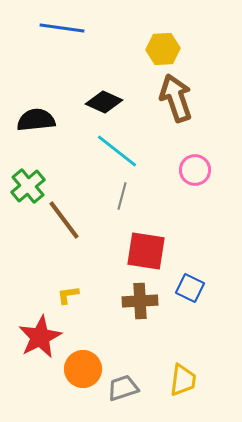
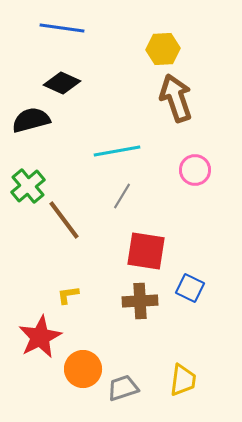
black diamond: moved 42 px left, 19 px up
black semicircle: moved 5 px left; rotated 9 degrees counterclockwise
cyan line: rotated 48 degrees counterclockwise
gray line: rotated 16 degrees clockwise
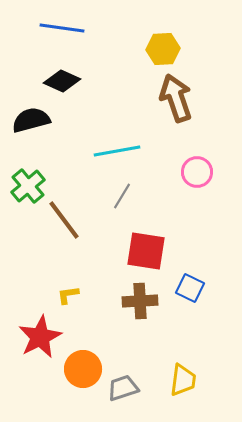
black diamond: moved 2 px up
pink circle: moved 2 px right, 2 px down
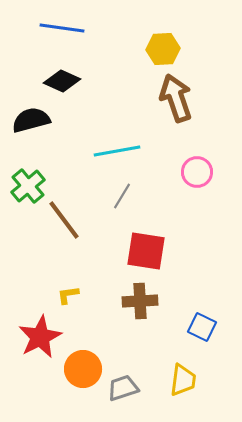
blue square: moved 12 px right, 39 px down
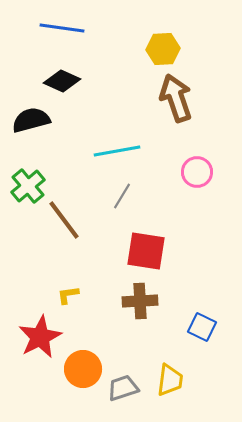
yellow trapezoid: moved 13 px left
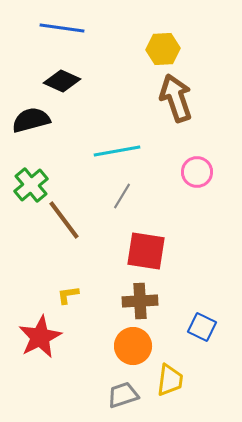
green cross: moved 3 px right, 1 px up
orange circle: moved 50 px right, 23 px up
gray trapezoid: moved 7 px down
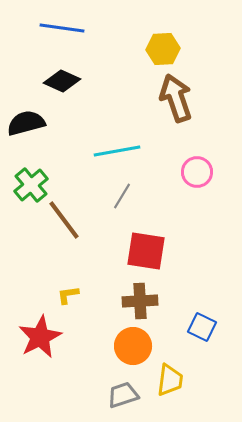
black semicircle: moved 5 px left, 3 px down
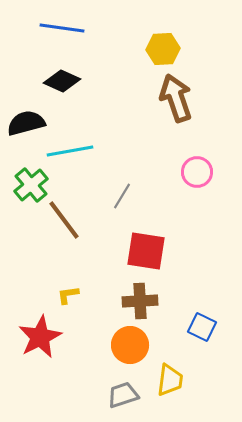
cyan line: moved 47 px left
orange circle: moved 3 px left, 1 px up
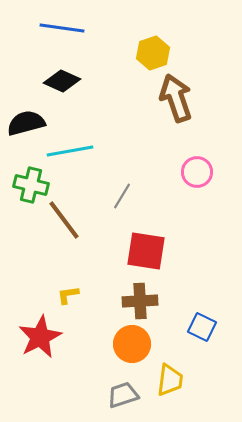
yellow hexagon: moved 10 px left, 4 px down; rotated 16 degrees counterclockwise
green cross: rotated 36 degrees counterclockwise
orange circle: moved 2 px right, 1 px up
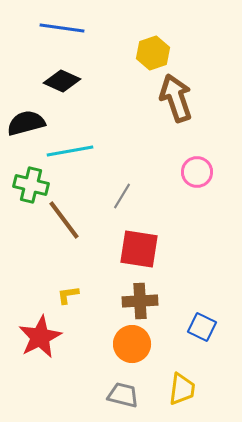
red square: moved 7 px left, 2 px up
yellow trapezoid: moved 12 px right, 9 px down
gray trapezoid: rotated 32 degrees clockwise
